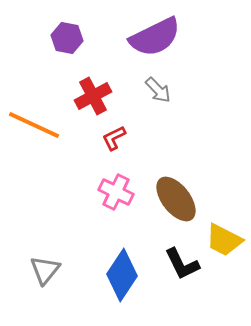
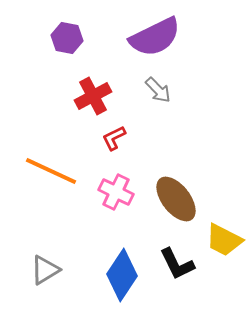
orange line: moved 17 px right, 46 px down
black L-shape: moved 5 px left
gray triangle: rotated 20 degrees clockwise
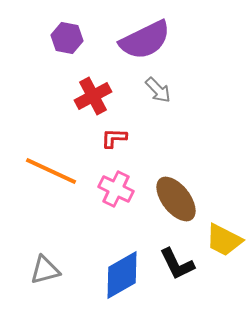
purple semicircle: moved 10 px left, 3 px down
red L-shape: rotated 28 degrees clockwise
pink cross: moved 3 px up
gray triangle: rotated 16 degrees clockwise
blue diamond: rotated 27 degrees clockwise
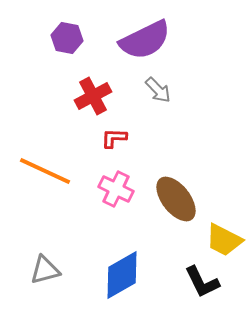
orange line: moved 6 px left
black L-shape: moved 25 px right, 18 px down
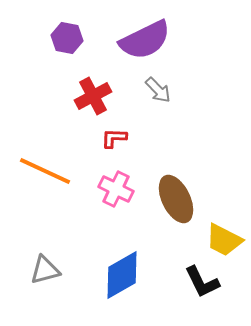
brown ellipse: rotated 12 degrees clockwise
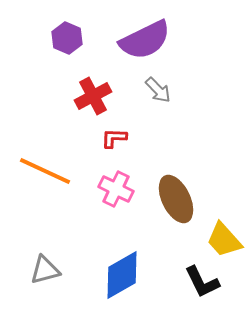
purple hexagon: rotated 12 degrees clockwise
yellow trapezoid: rotated 21 degrees clockwise
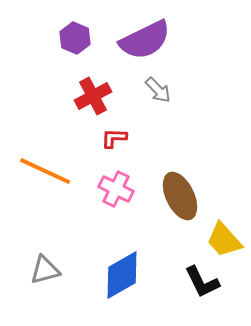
purple hexagon: moved 8 px right
brown ellipse: moved 4 px right, 3 px up
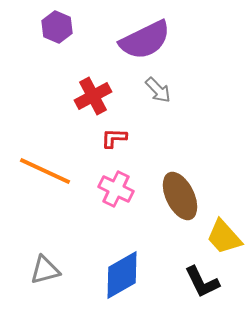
purple hexagon: moved 18 px left, 11 px up
yellow trapezoid: moved 3 px up
